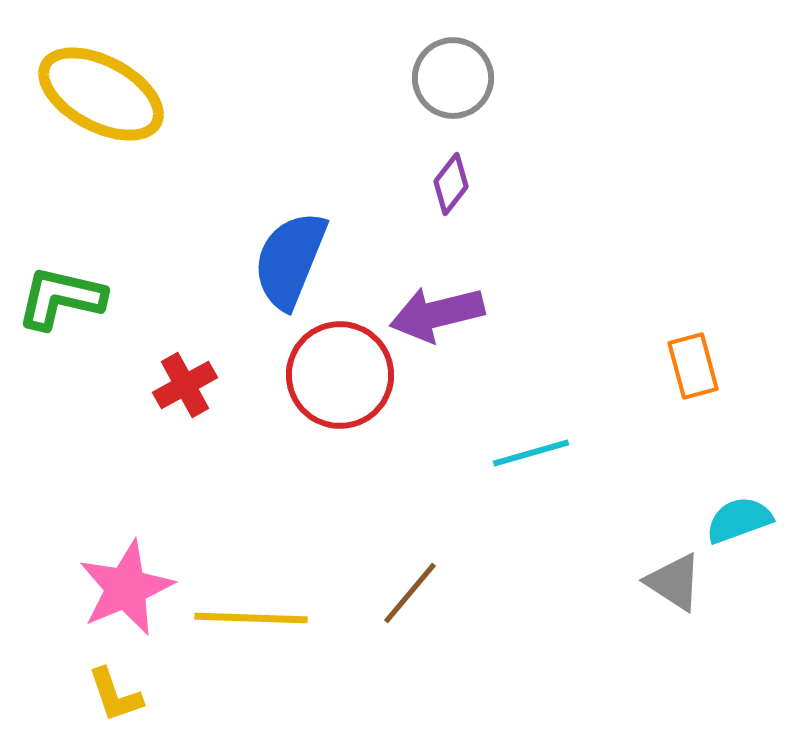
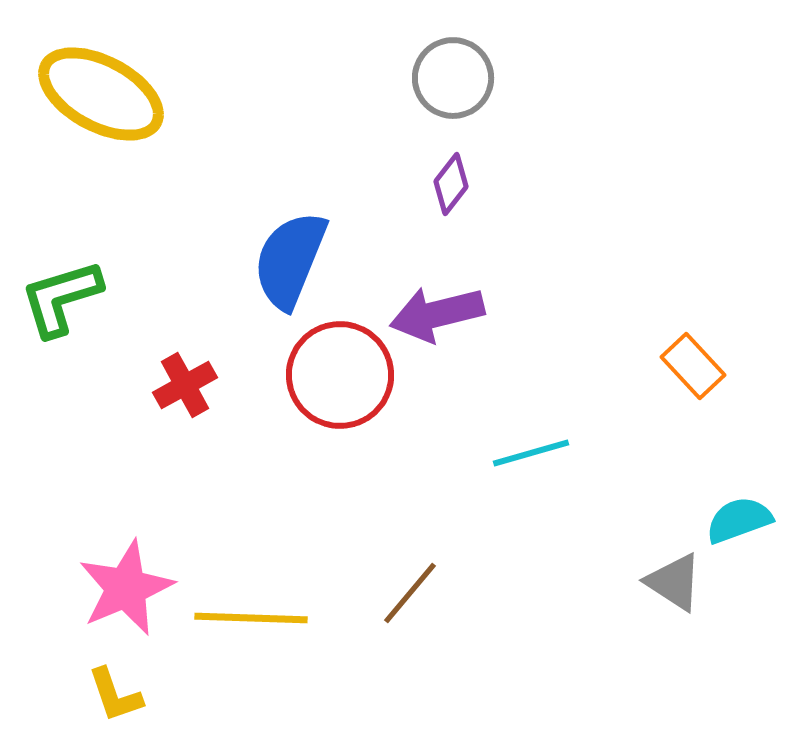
green L-shape: rotated 30 degrees counterclockwise
orange rectangle: rotated 28 degrees counterclockwise
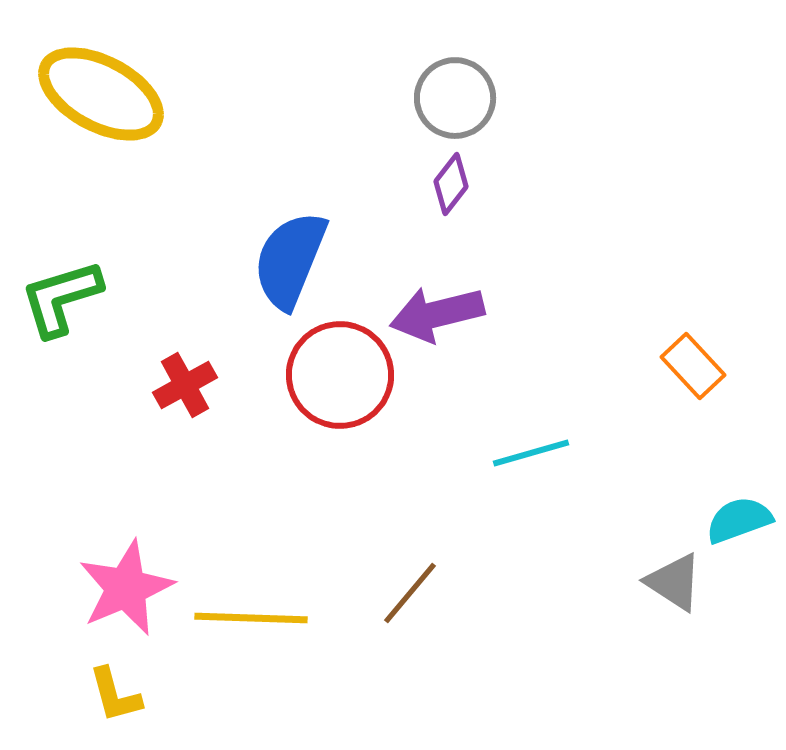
gray circle: moved 2 px right, 20 px down
yellow L-shape: rotated 4 degrees clockwise
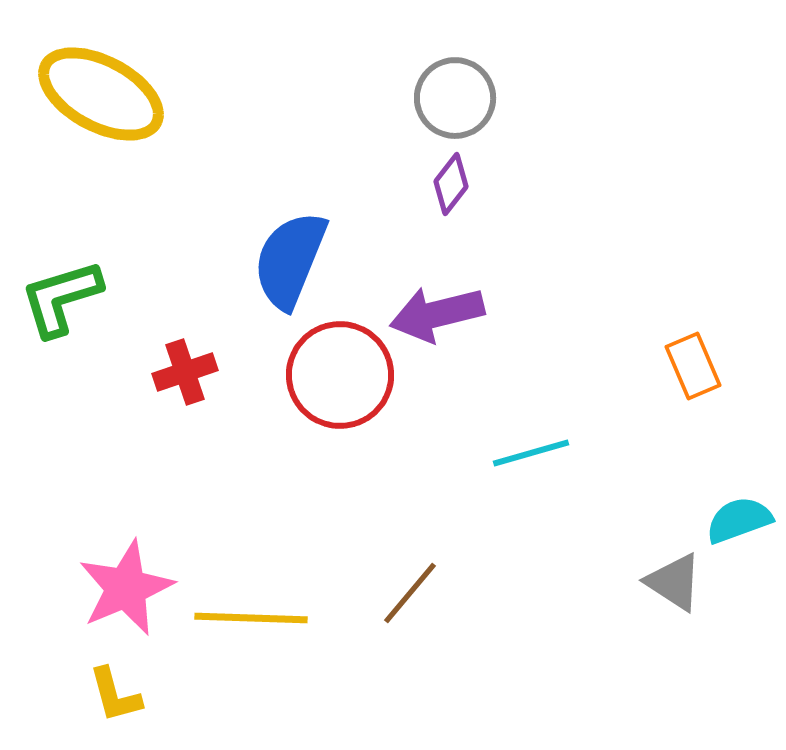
orange rectangle: rotated 20 degrees clockwise
red cross: moved 13 px up; rotated 10 degrees clockwise
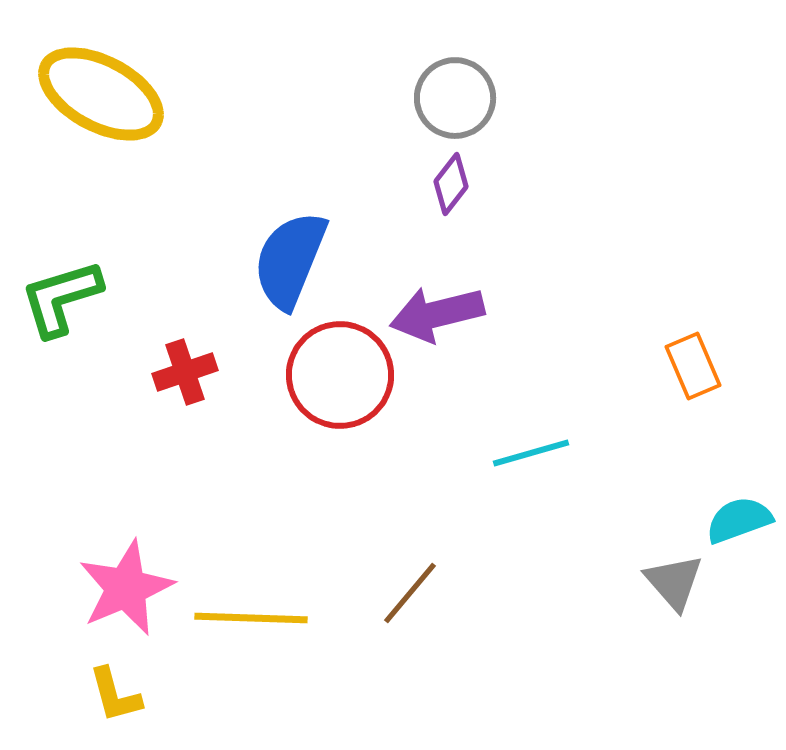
gray triangle: rotated 16 degrees clockwise
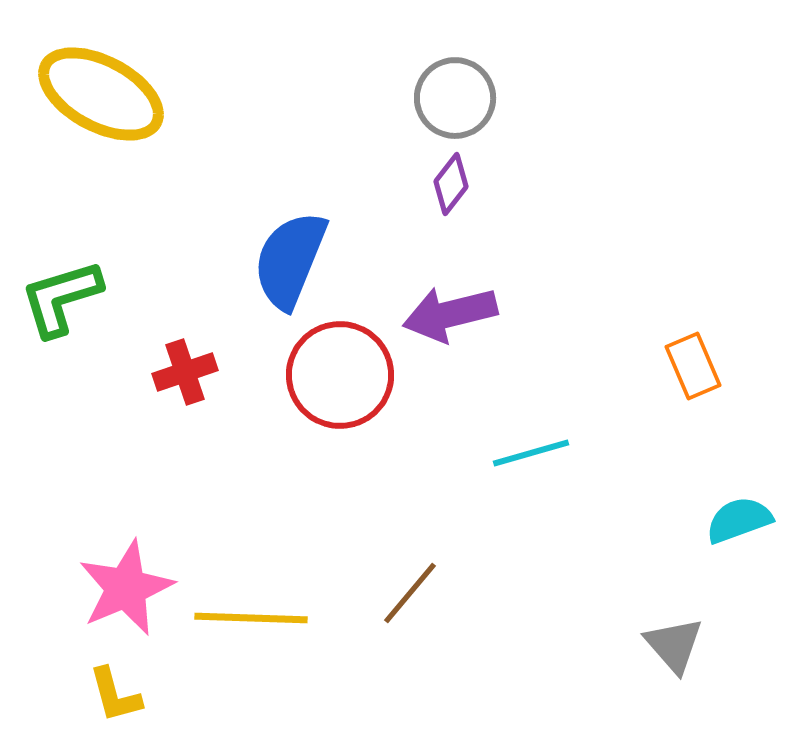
purple arrow: moved 13 px right
gray triangle: moved 63 px down
